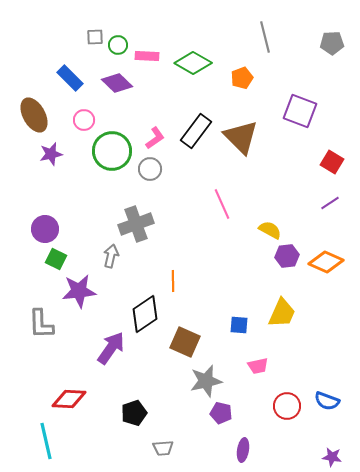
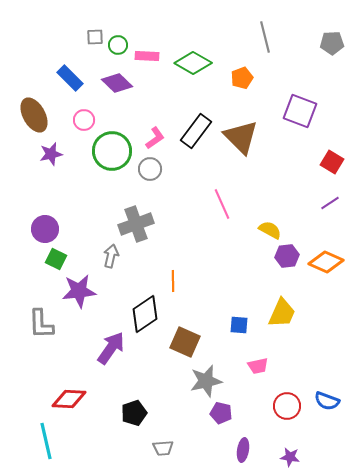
purple star at (332, 457): moved 42 px left
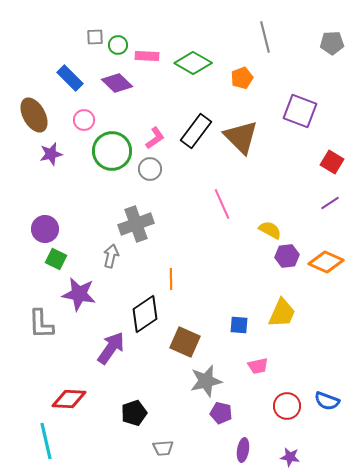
orange line at (173, 281): moved 2 px left, 2 px up
purple star at (79, 291): moved 3 px down; rotated 16 degrees clockwise
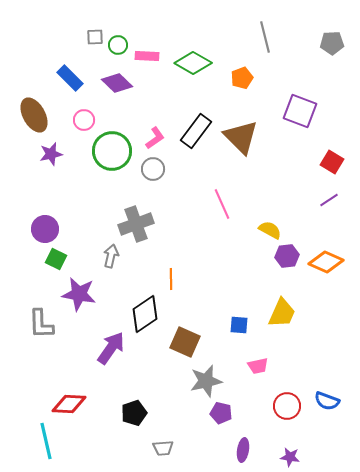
gray circle at (150, 169): moved 3 px right
purple line at (330, 203): moved 1 px left, 3 px up
red diamond at (69, 399): moved 5 px down
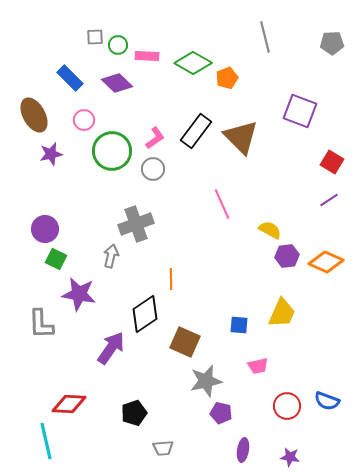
orange pentagon at (242, 78): moved 15 px left
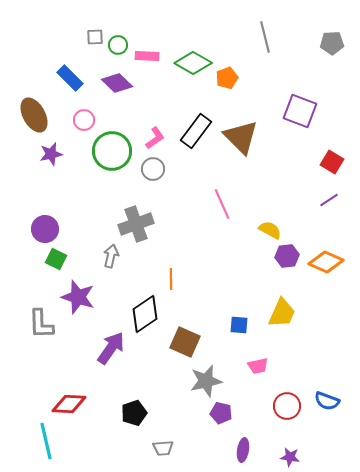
purple star at (79, 294): moved 1 px left, 3 px down; rotated 8 degrees clockwise
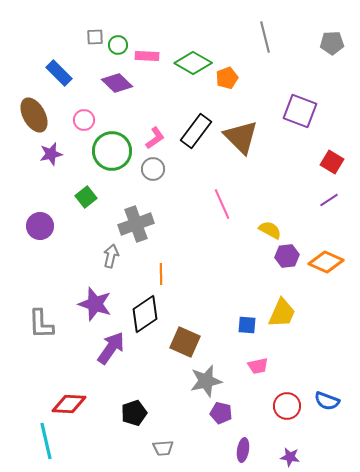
blue rectangle at (70, 78): moved 11 px left, 5 px up
purple circle at (45, 229): moved 5 px left, 3 px up
green square at (56, 259): moved 30 px right, 62 px up; rotated 25 degrees clockwise
orange line at (171, 279): moved 10 px left, 5 px up
purple star at (78, 297): moved 17 px right, 7 px down
blue square at (239, 325): moved 8 px right
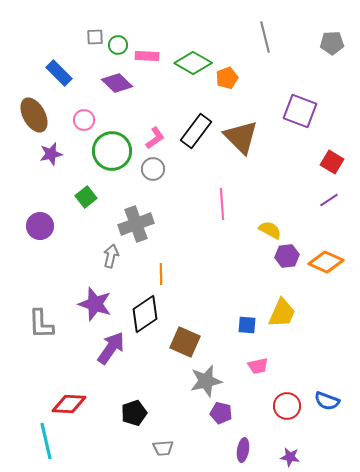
pink line at (222, 204): rotated 20 degrees clockwise
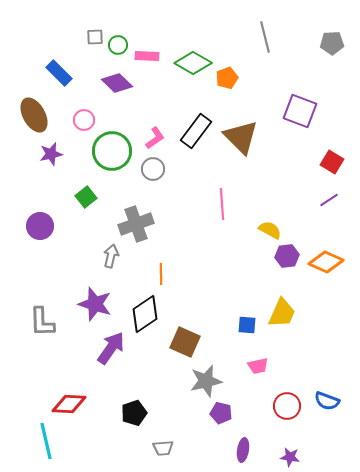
gray L-shape at (41, 324): moved 1 px right, 2 px up
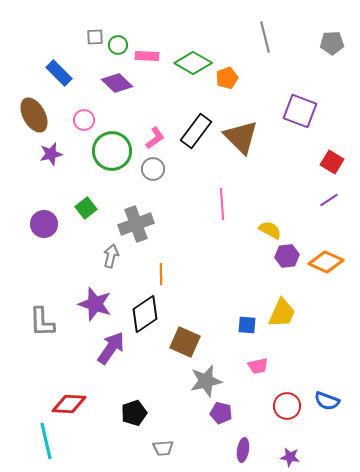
green square at (86, 197): moved 11 px down
purple circle at (40, 226): moved 4 px right, 2 px up
